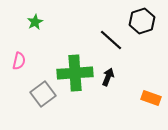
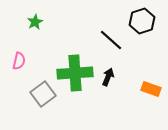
orange rectangle: moved 9 px up
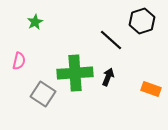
gray square: rotated 20 degrees counterclockwise
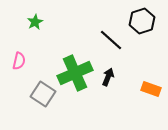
green cross: rotated 20 degrees counterclockwise
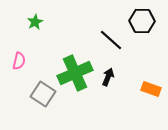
black hexagon: rotated 20 degrees clockwise
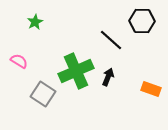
pink semicircle: rotated 72 degrees counterclockwise
green cross: moved 1 px right, 2 px up
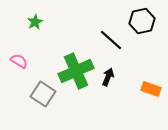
black hexagon: rotated 15 degrees counterclockwise
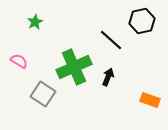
green cross: moved 2 px left, 4 px up
orange rectangle: moved 1 px left, 11 px down
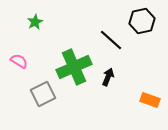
gray square: rotated 30 degrees clockwise
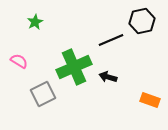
black line: rotated 65 degrees counterclockwise
black arrow: rotated 96 degrees counterclockwise
